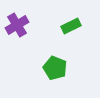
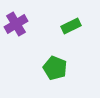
purple cross: moved 1 px left, 1 px up
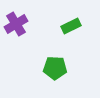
green pentagon: rotated 20 degrees counterclockwise
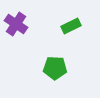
purple cross: rotated 25 degrees counterclockwise
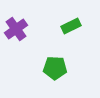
purple cross: moved 5 px down; rotated 20 degrees clockwise
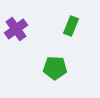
green rectangle: rotated 42 degrees counterclockwise
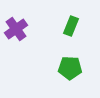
green pentagon: moved 15 px right
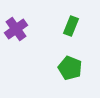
green pentagon: rotated 20 degrees clockwise
